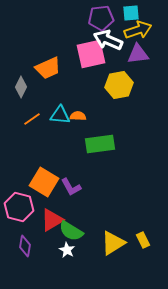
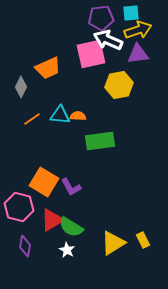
green rectangle: moved 3 px up
green semicircle: moved 4 px up
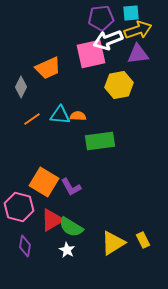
white arrow: rotated 44 degrees counterclockwise
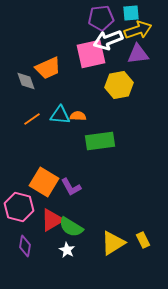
gray diamond: moved 5 px right, 6 px up; rotated 45 degrees counterclockwise
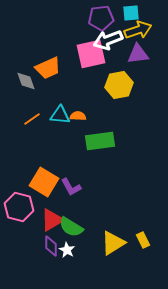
purple diamond: moved 26 px right; rotated 10 degrees counterclockwise
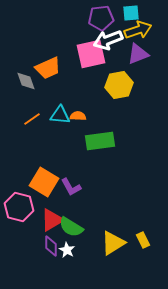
purple triangle: rotated 15 degrees counterclockwise
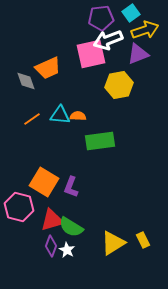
cyan square: rotated 30 degrees counterclockwise
yellow arrow: moved 7 px right
purple L-shape: rotated 50 degrees clockwise
red triangle: rotated 15 degrees clockwise
purple diamond: rotated 20 degrees clockwise
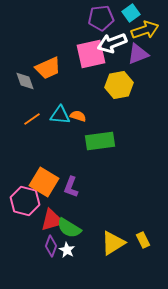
white arrow: moved 4 px right, 3 px down
gray diamond: moved 1 px left
orange semicircle: rotated 14 degrees clockwise
pink hexagon: moved 6 px right, 6 px up
green semicircle: moved 2 px left, 1 px down
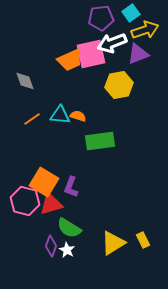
orange trapezoid: moved 22 px right, 8 px up
red triangle: moved 1 px left, 16 px up
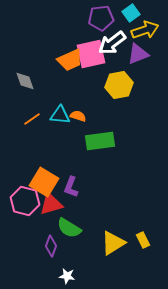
white arrow: rotated 16 degrees counterclockwise
white star: moved 26 px down; rotated 21 degrees counterclockwise
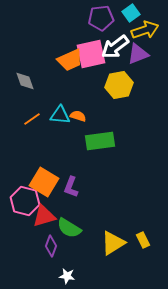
white arrow: moved 3 px right, 4 px down
red triangle: moved 7 px left, 12 px down
